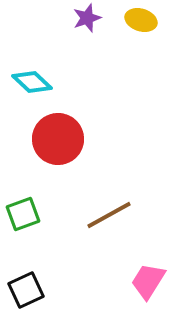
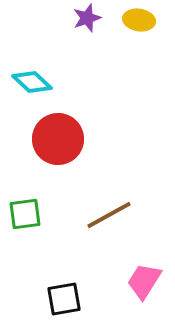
yellow ellipse: moved 2 px left; rotated 8 degrees counterclockwise
green square: moved 2 px right; rotated 12 degrees clockwise
pink trapezoid: moved 4 px left
black square: moved 38 px right, 9 px down; rotated 15 degrees clockwise
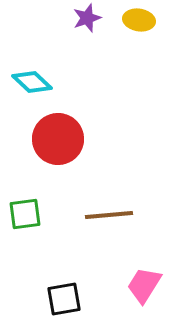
brown line: rotated 24 degrees clockwise
pink trapezoid: moved 4 px down
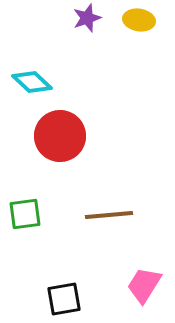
red circle: moved 2 px right, 3 px up
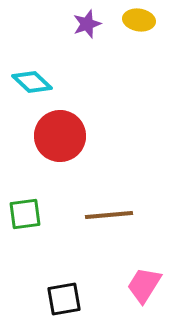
purple star: moved 6 px down
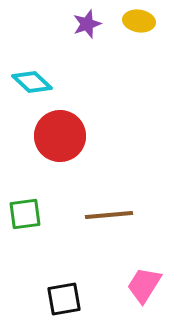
yellow ellipse: moved 1 px down
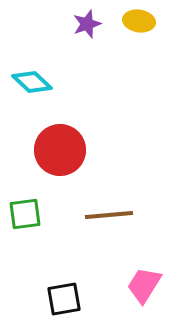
red circle: moved 14 px down
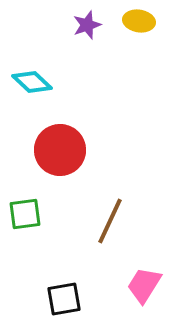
purple star: moved 1 px down
brown line: moved 1 px right, 6 px down; rotated 60 degrees counterclockwise
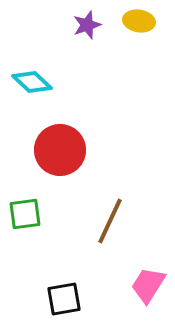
pink trapezoid: moved 4 px right
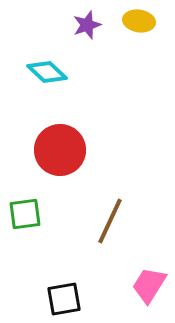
cyan diamond: moved 15 px right, 10 px up
pink trapezoid: moved 1 px right
